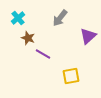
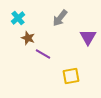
purple triangle: moved 1 px down; rotated 18 degrees counterclockwise
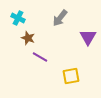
cyan cross: rotated 24 degrees counterclockwise
purple line: moved 3 px left, 3 px down
